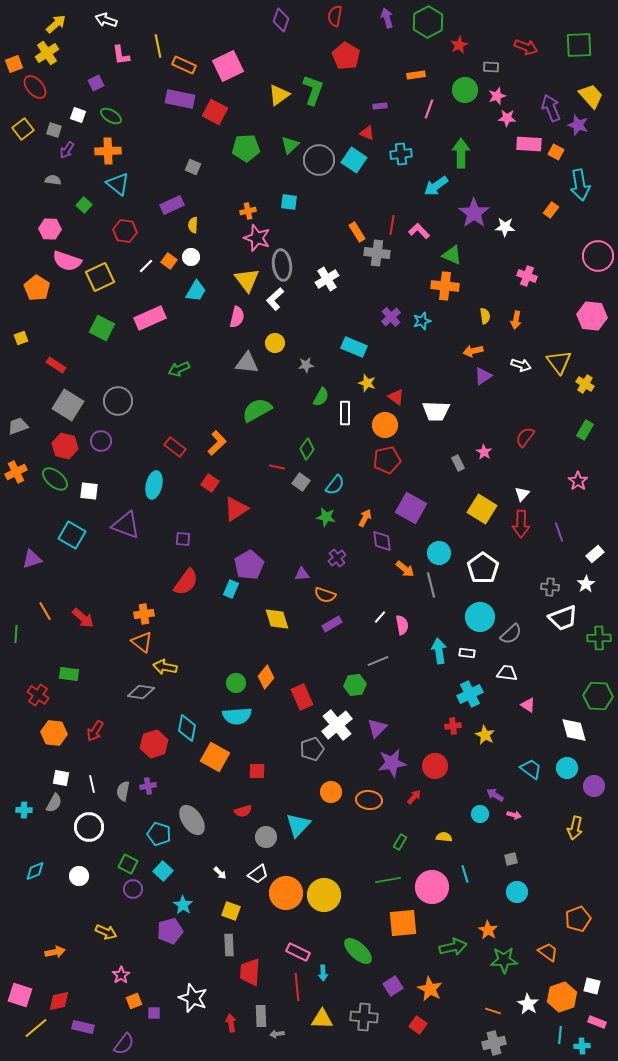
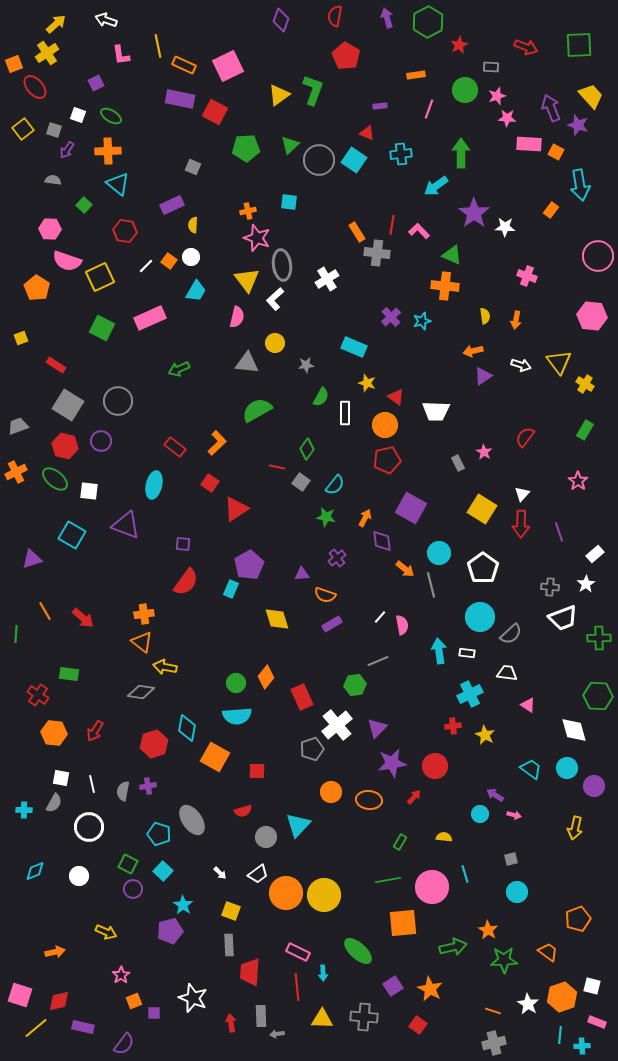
purple square at (183, 539): moved 5 px down
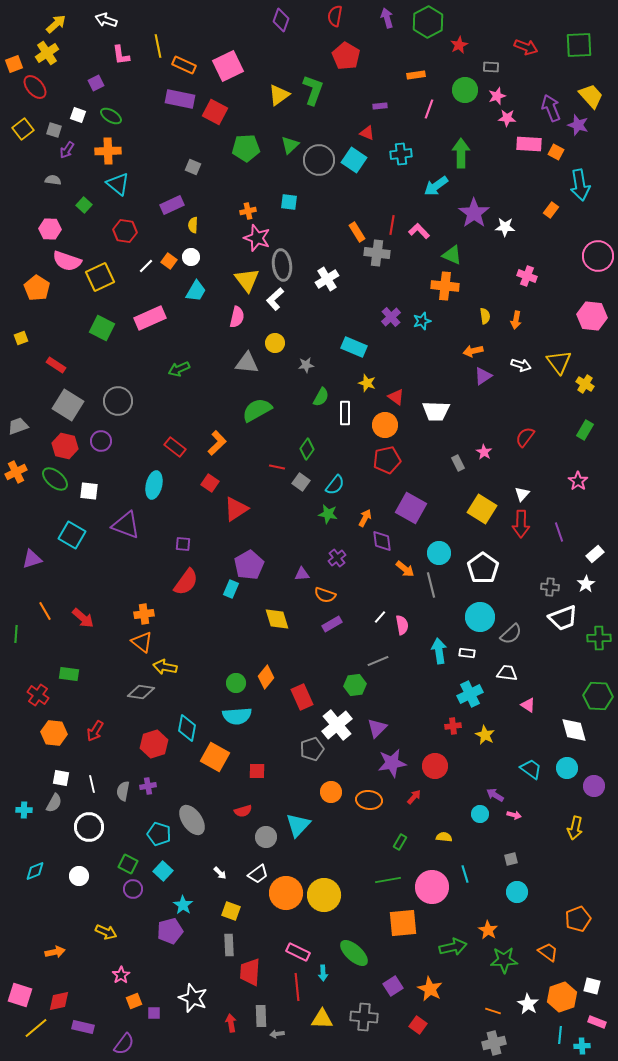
green star at (326, 517): moved 2 px right, 3 px up
green ellipse at (358, 951): moved 4 px left, 2 px down
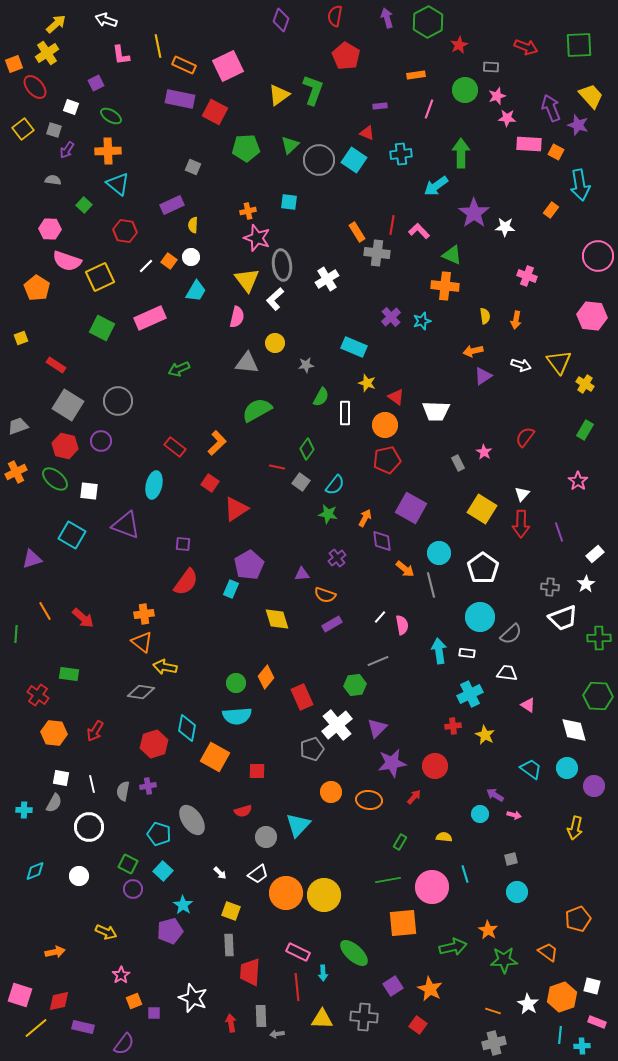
white square at (78, 115): moved 7 px left, 8 px up
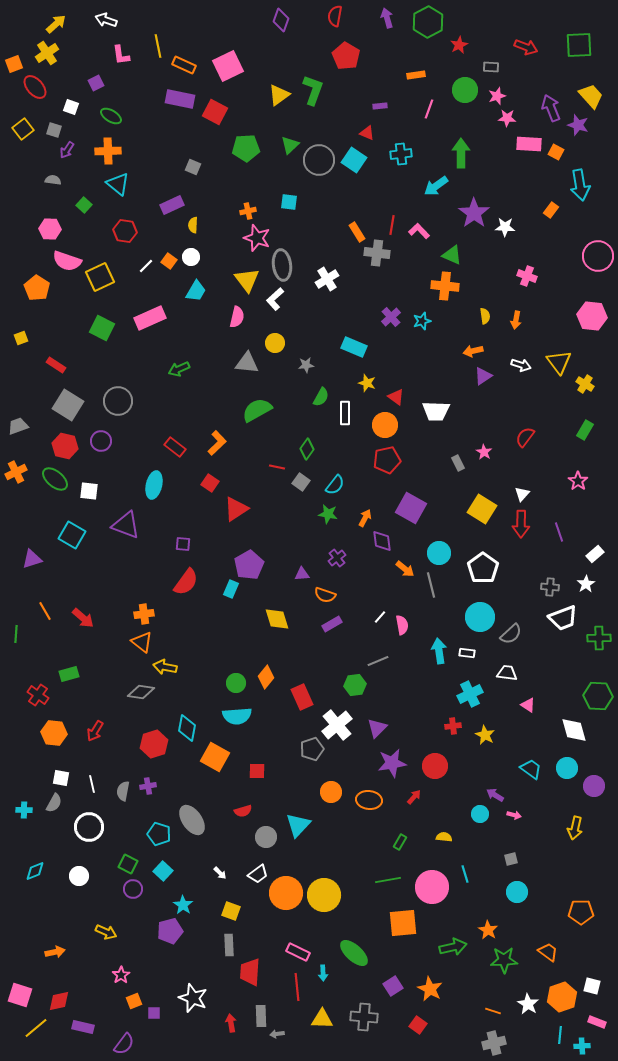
green rectangle at (69, 674): rotated 24 degrees counterclockwise
orange pentagon at (578, 919): moved 3 px right, 7 px up; rotated 20 degrees clockwise
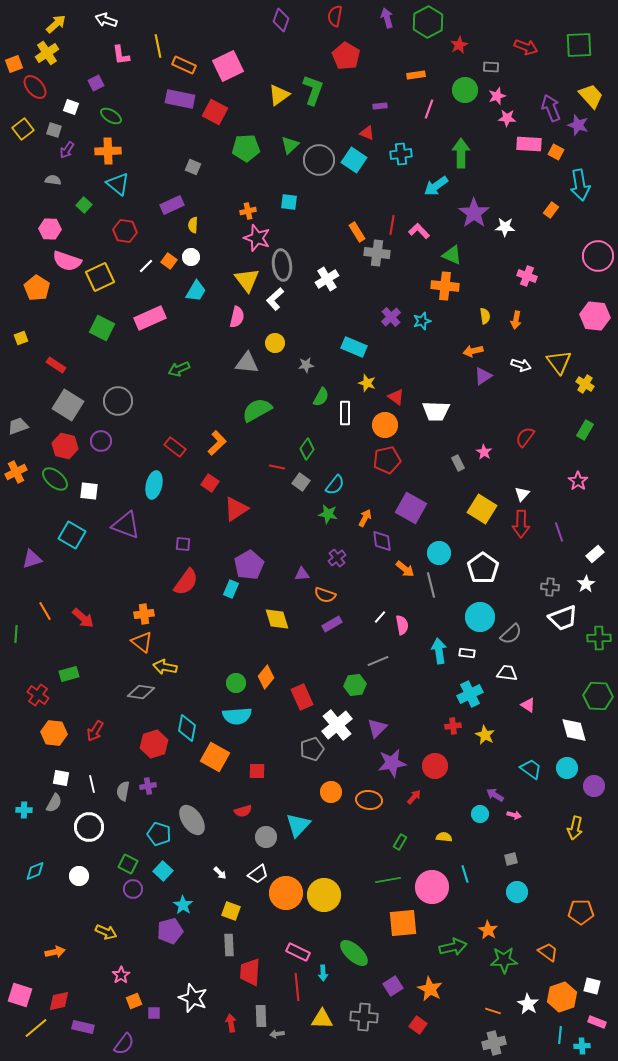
pink hexagon at (592, 316): moved 3 px right
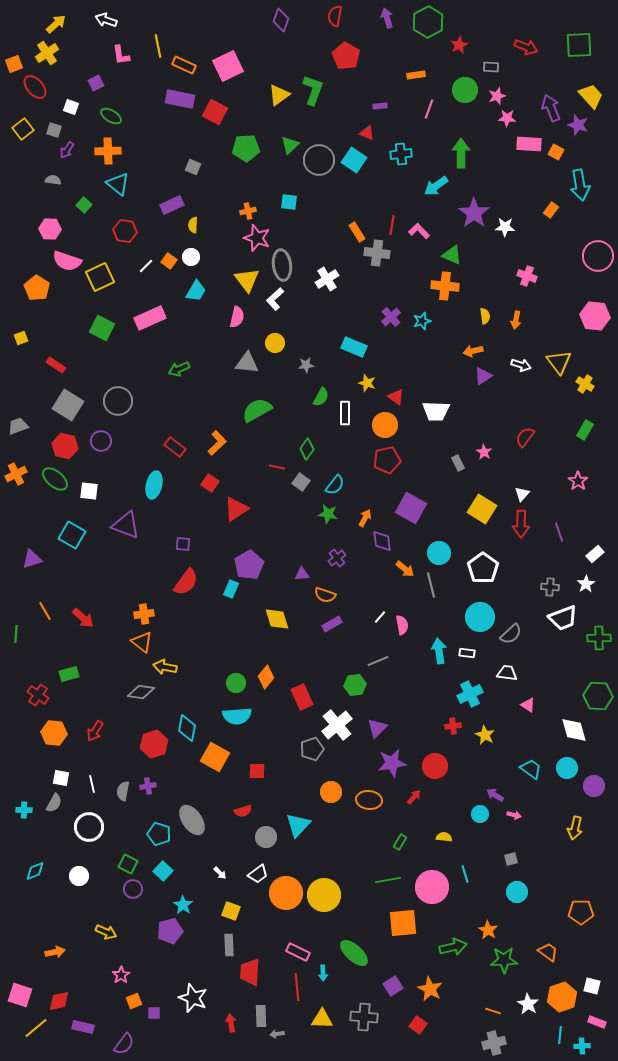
orange cross at (16, 472): moved 2 px down
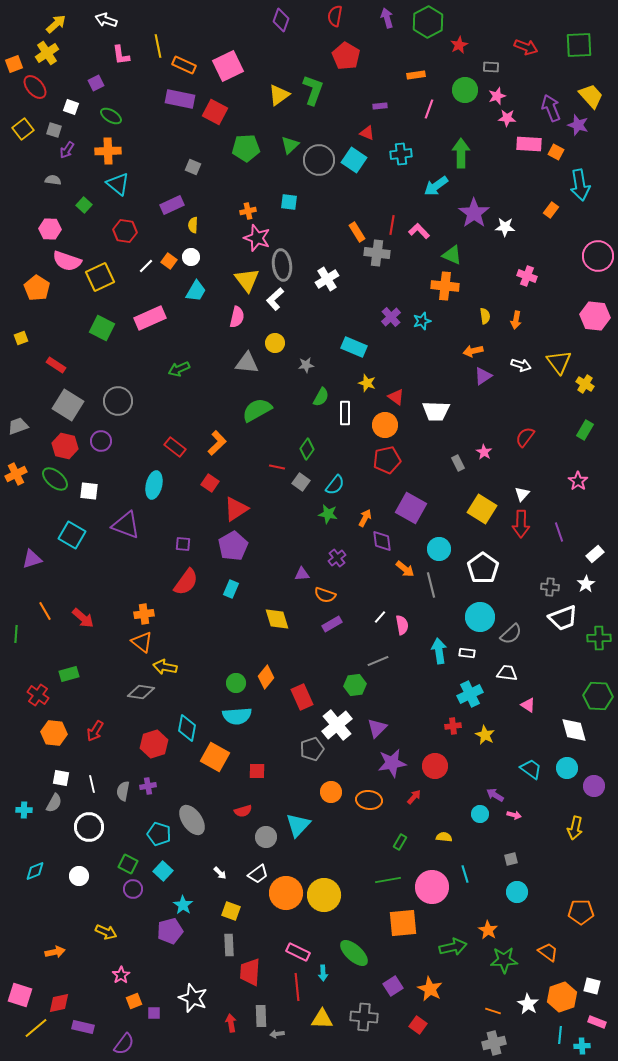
cyan circle at (439, 553): moved 4 px up
purple pentagon at (249, 565): moved 16 px left, 19 px up
red diamond at (59, 1001): moved 2 px down
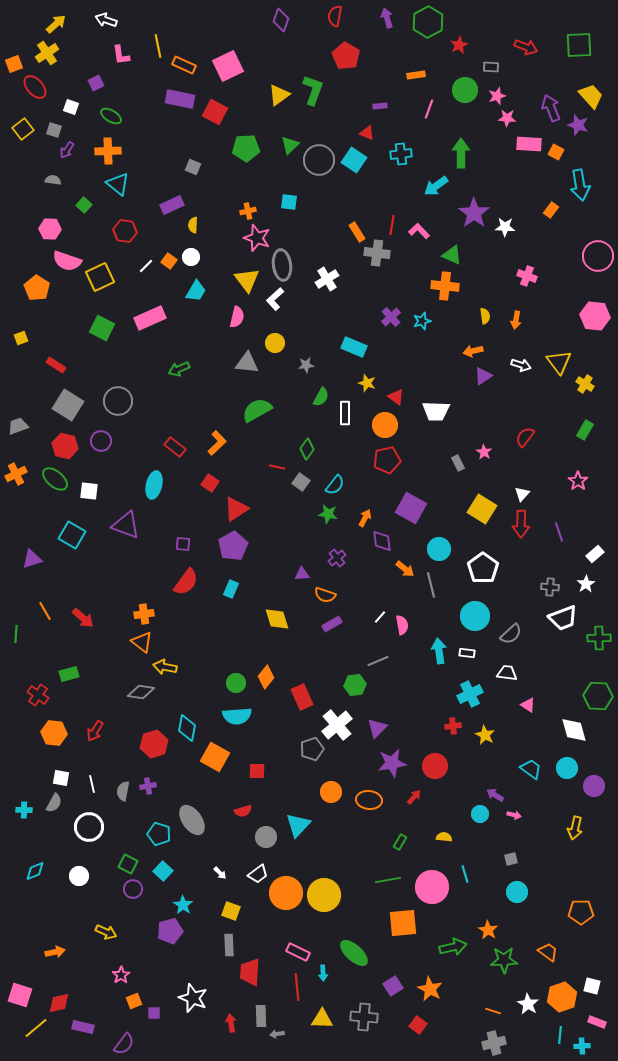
cyan circle at (480, 617): moved 5 px left, 1 px up
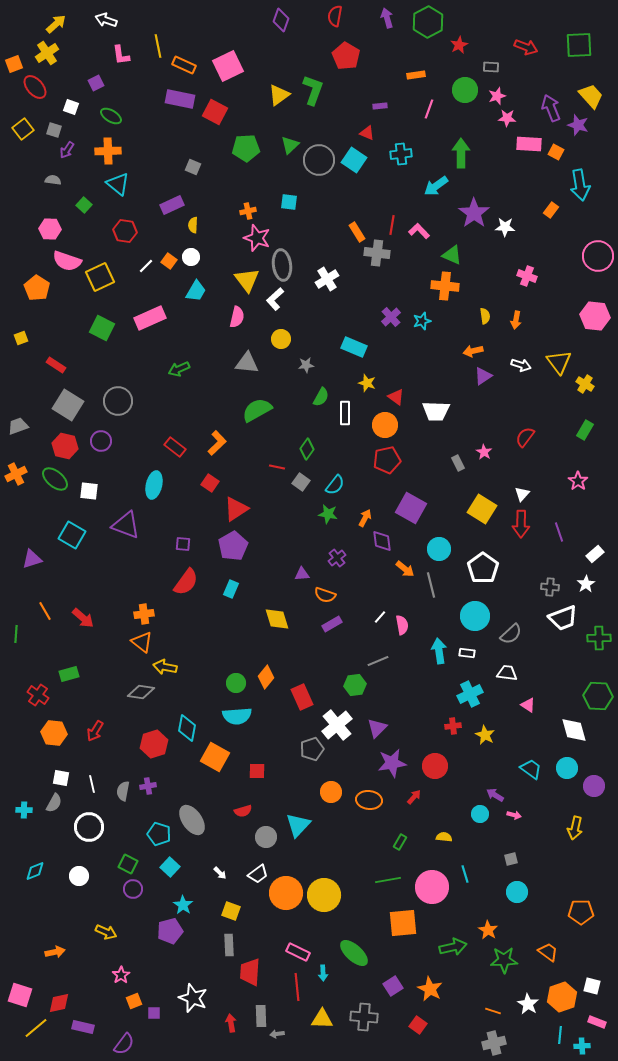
yellow circle at (275, 343): moved 6 px right, 4 px up
cyan square at (163, 871): moved 7 px right, 4 px up
